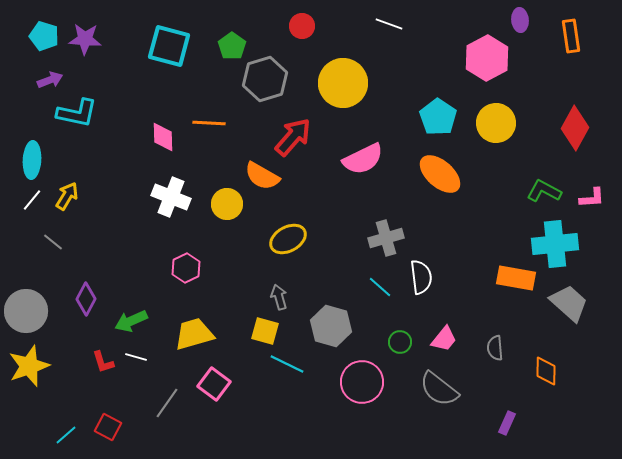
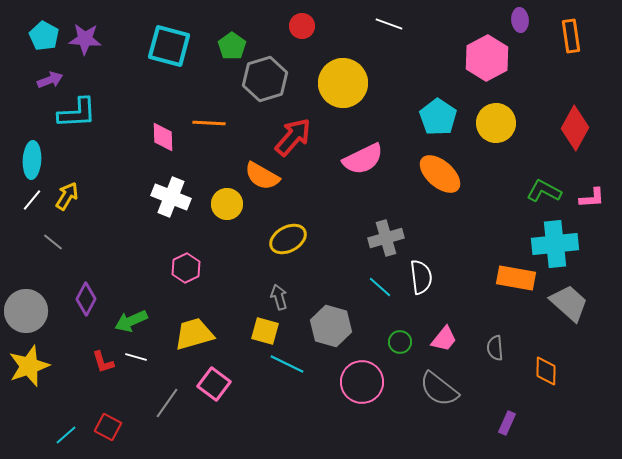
cyan pentagon at (44, 36): rotated 12 degrees clockwise
cyan L-shape at (77, 113): rotated 15 degrees counterclockwise
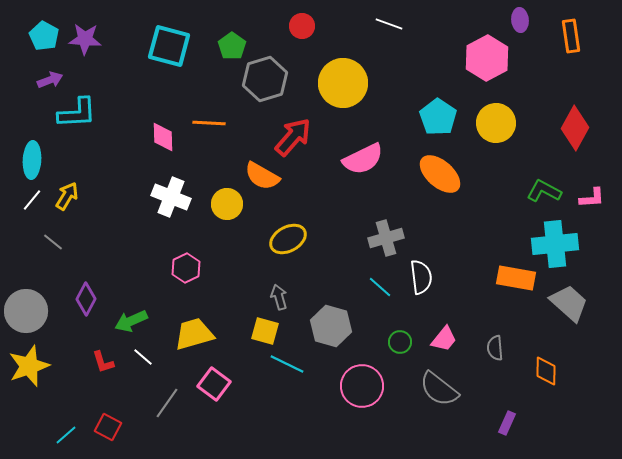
white line at (136, 357): moved 7 px right; rotated 25 degrees clockwise
pink circle at (362, 382): moved 4 px down
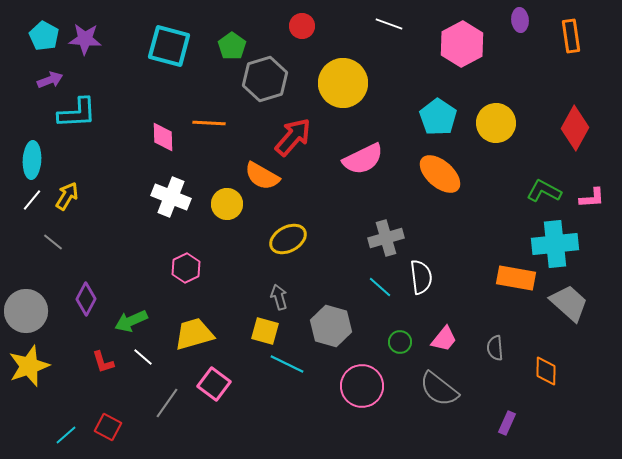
pink hexagon at (487, 58): moved 25 px left, 14 px up
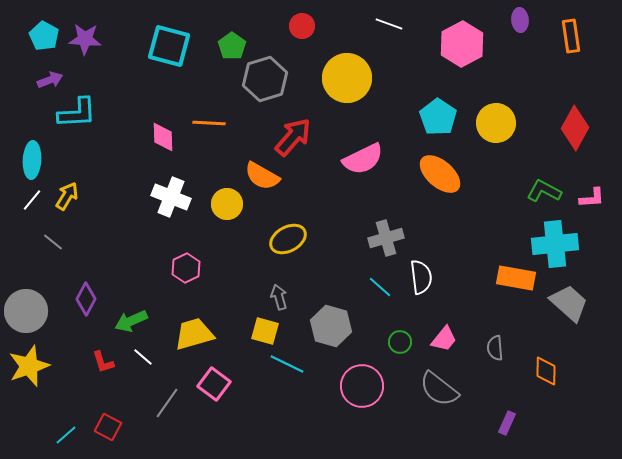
yellow circle at (343, 83): moved 4 px right, 5 px up
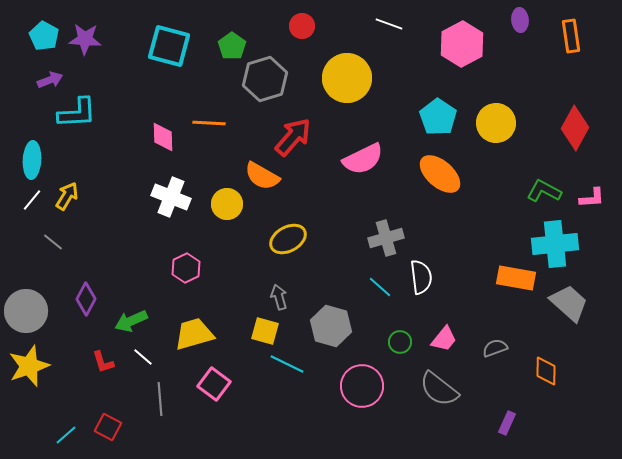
gray semicircle at (495, 348): rotated 75 degrees clockwise
gray line at (167, 403): moved 7 px left, 4 px up; rotated 40 degrees counterclockwise
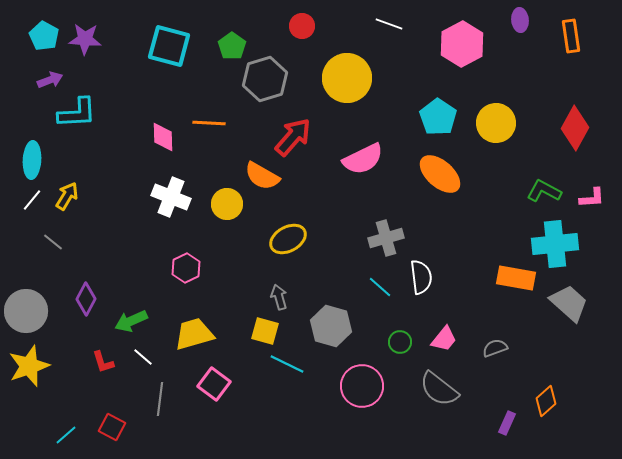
orange diamond at (546, 371): moved 30 px down; rotated 48 degrees clockwise
gray line at (160, 399): rotated 12 degrees clockwise
red square at (108, 427): moved 4 px right
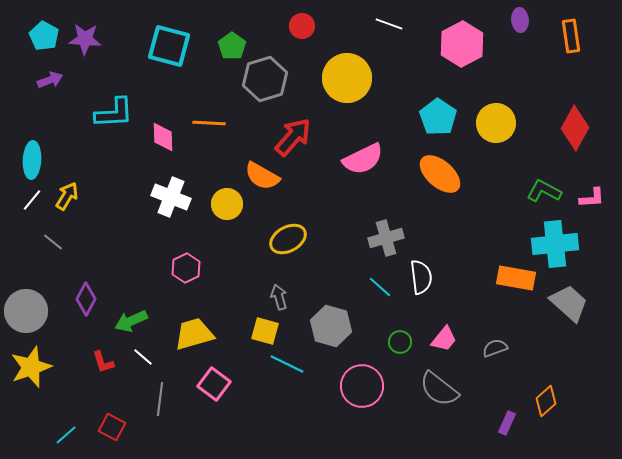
cyan L-shape at (77, 113): moved 37 px right
yellow star at (29, 366): moved 2 px right, 1 px down
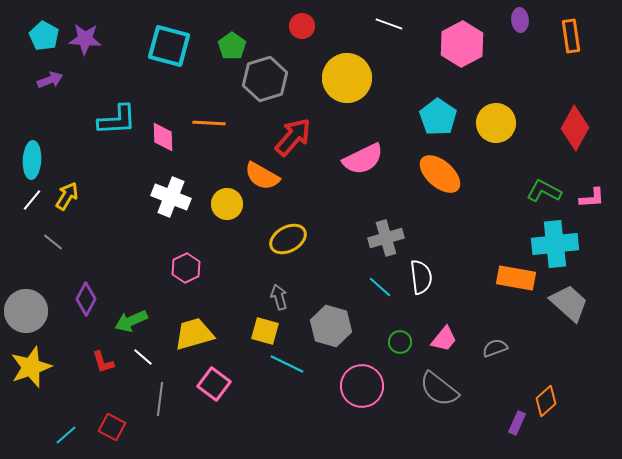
cyan L-shape at (114, 113): moved 3 px right, 7 px down
purple rectangle at (507, 423): moved 10 px right
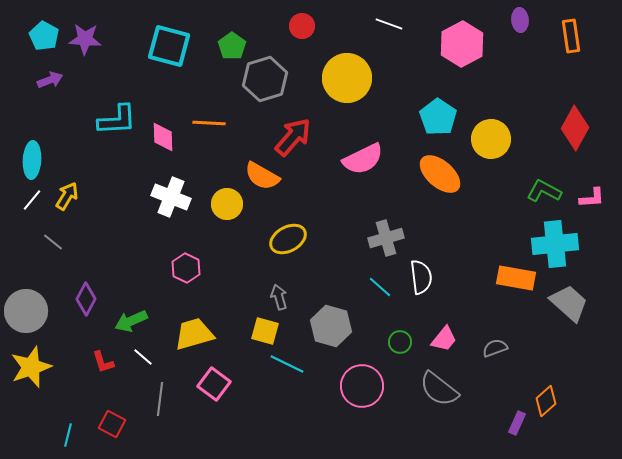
yellow circle at (496, 123): moved 5 px left, 16 px down
pink hexagon at (186, 268): rotated 8 degrees counterclockwise
red square at (112, 427): moved 3 px up
cyan line at (66, 435): moved 2 px right; rotated 35 degrees counterclockwise
